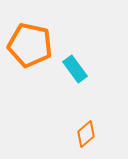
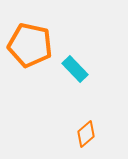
cyan rectangle: rotated 8 degrees counterclockwise
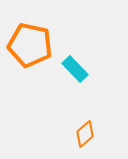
orange diamond: moved 1 px left
